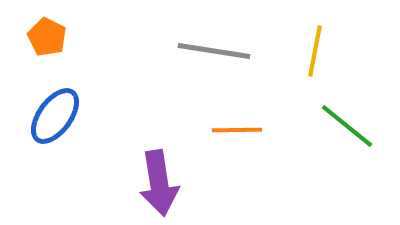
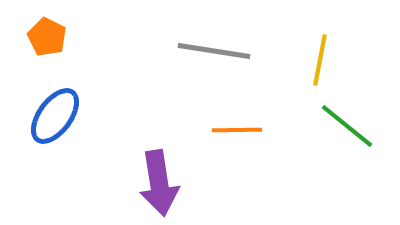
yellow line: moved 5 px right, 9 px down
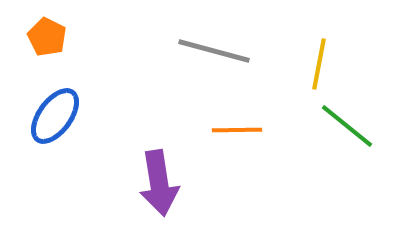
gray line: rotated 6 degrees clockwise
yellow line: moved 1 px left, 4 px down
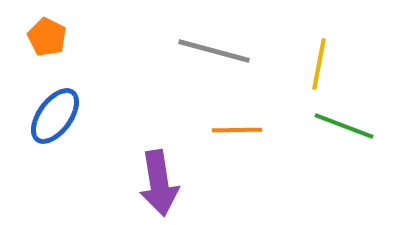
green line: moved 3 px left; rotated 18 degrees counterclockwise
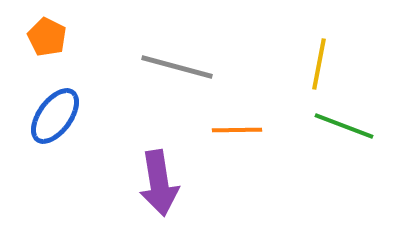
gray line: moved 37 px left, 16 px down
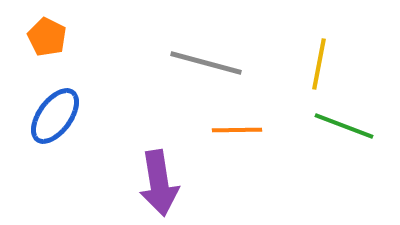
gray line: moved 29 px right, 4 px up
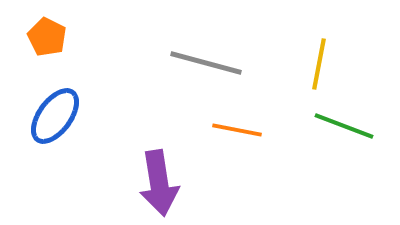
orange line: rotated 12 degrees clockwise
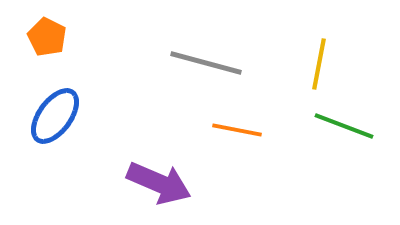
purple arrow: rotated 58 degrees counterclockwise
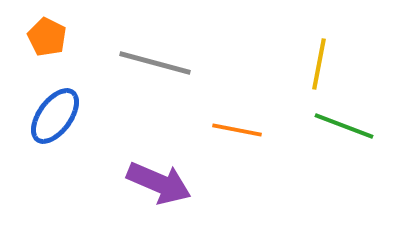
gray line: moved 51 px left
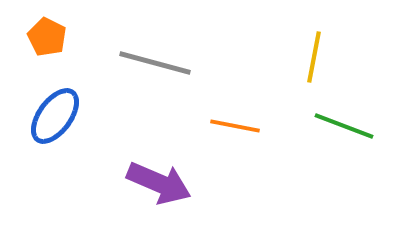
yellow line: moved 5 px left, 7 px up
orange line: moved 2 px left, 4 px up
